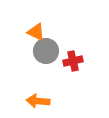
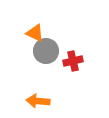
orange triangle: moved 1 px left, 1 px down
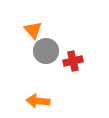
orange triangle: moved 2 px left, 3 px up; rotated 24 degrees clockwise
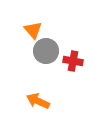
red cross: rotated 24 degrees clockwise
orange arrow: rotated 20 degrees clockwise
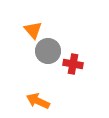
gray circle: moved 2 px right
red cross: moved 3 px down
